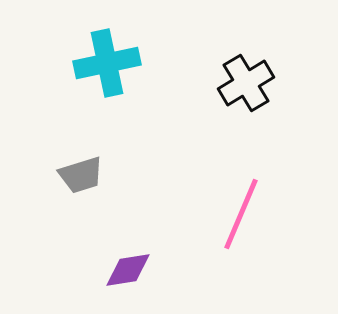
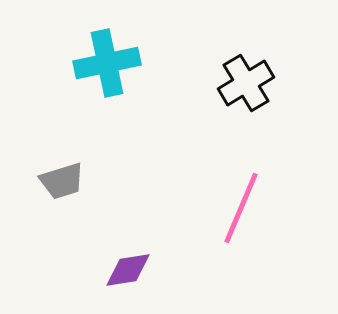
gray trapezoid: moved 19 px left, 6 px down
pink line: moved 6 px up
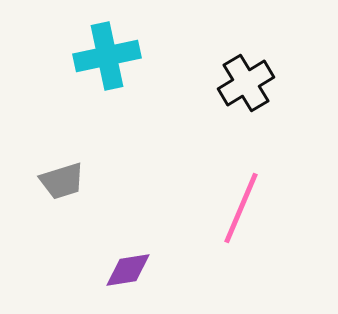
cyan cross: moved 7 px up
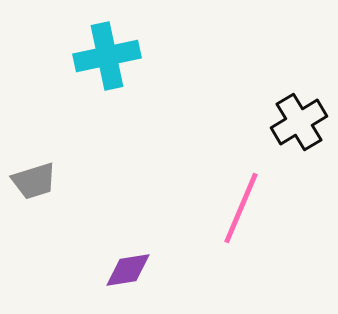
black cross: moved 53 px right, 39 px down
gray trapezoid: moved 28 px left
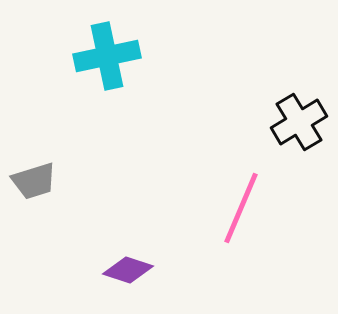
purple diamond: rotated 27 degrees clockwise
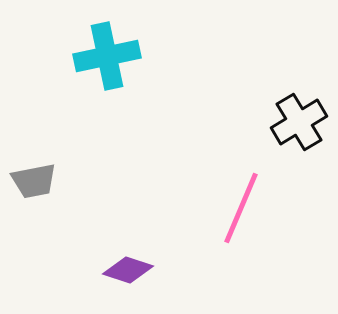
gray trapezoid: rotated 6 degrees clockwise
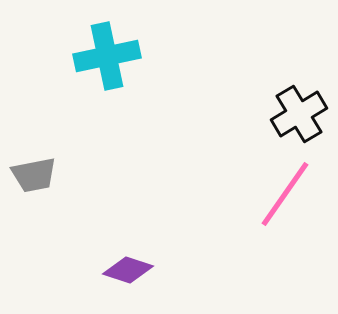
black cross: moved 8 px up
gray trapezoid: moved 6 px up
pink line: moved 44 px right, 14 px up; rotated 12 degrees clockwise
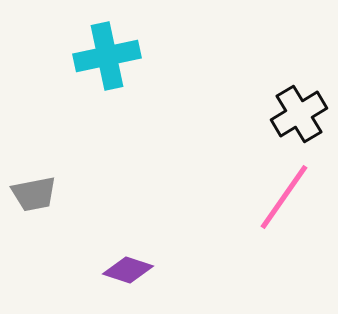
gray trapezoid: moved 19 px down
pink line: moved 1 px left, 3 px down
